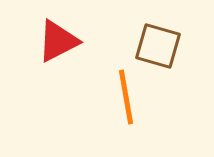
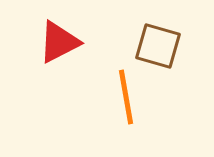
red triangle: moved 1 px right, 1 px down
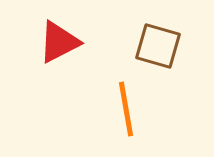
orange line: moved 12 px down
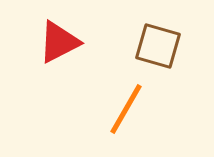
orange line: rotated 40 degrees clockwise
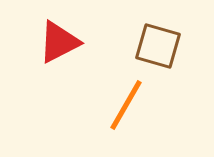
orange line: moved 4 px up
